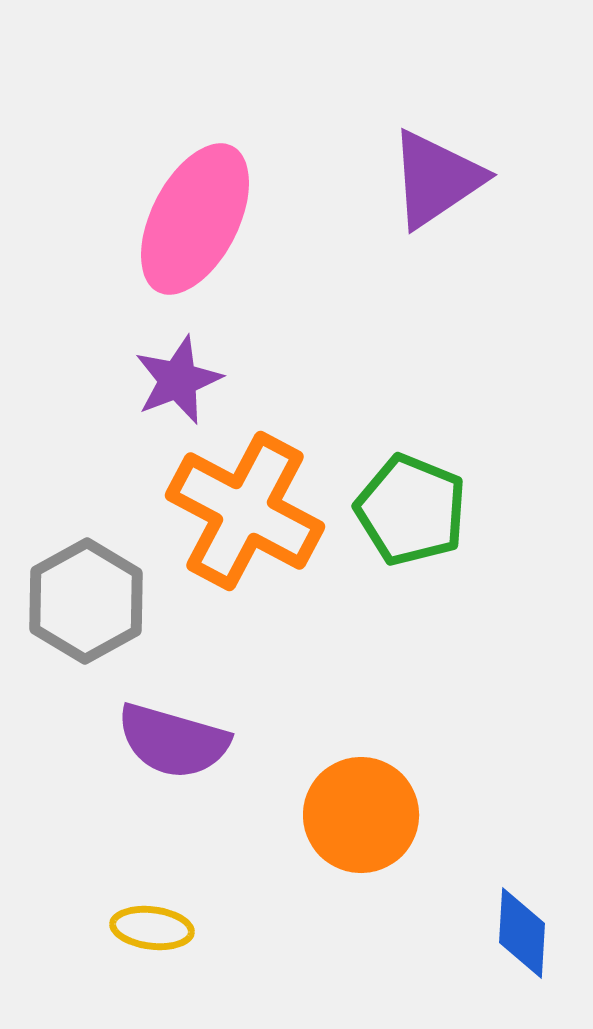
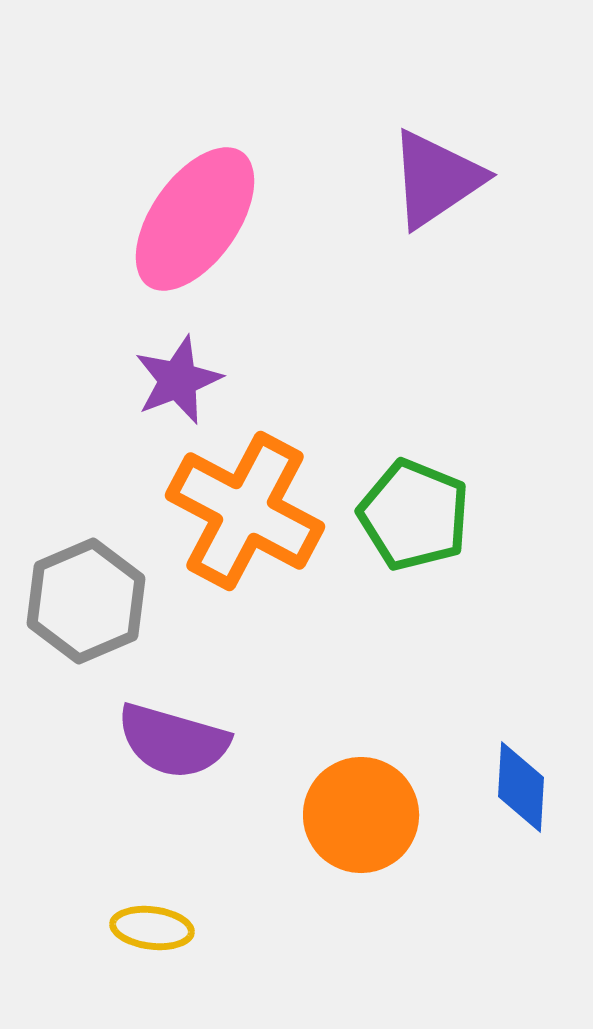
pink ellipse: rotated 8 degrees clockwise
green pentagon: moved 3 px right, 5 px down
gray hexagon: rotated 6 degrees clockwise
blue diamond: moved 1 px left, 146 px up
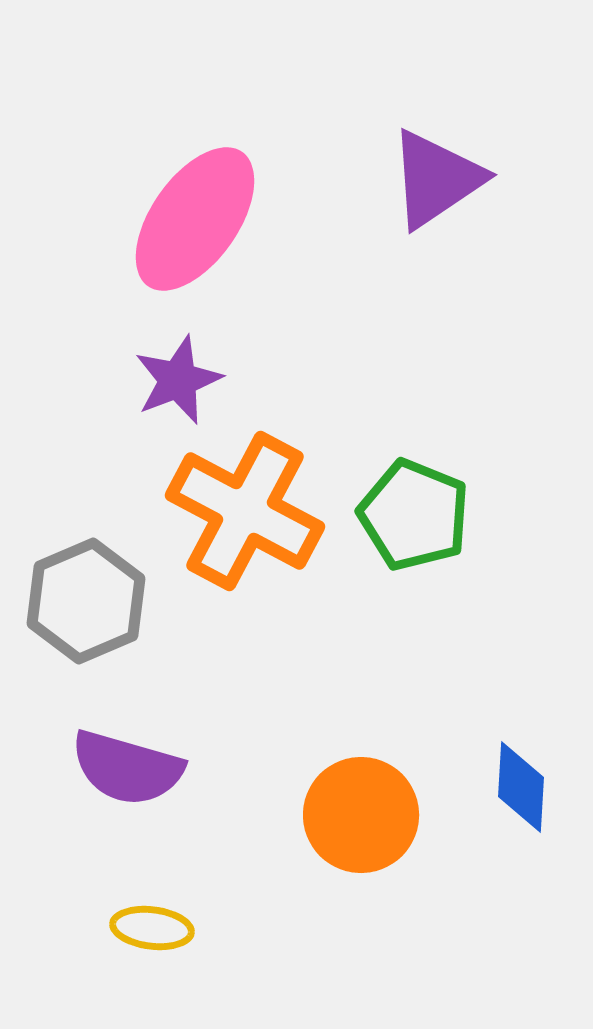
purple semicircle: moved 46 px left, 27 px down
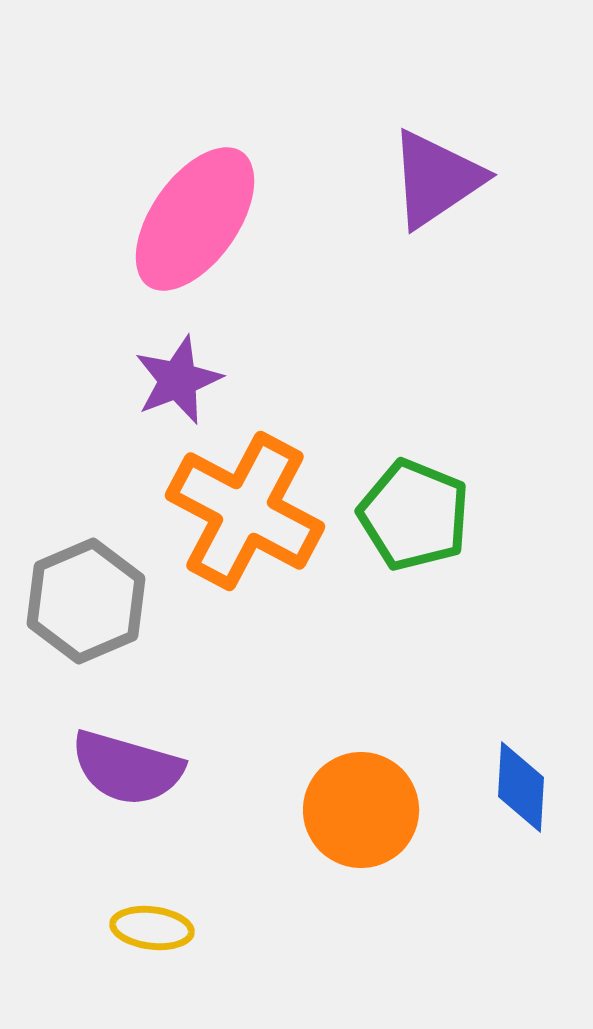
orange circle: moved 5 px up
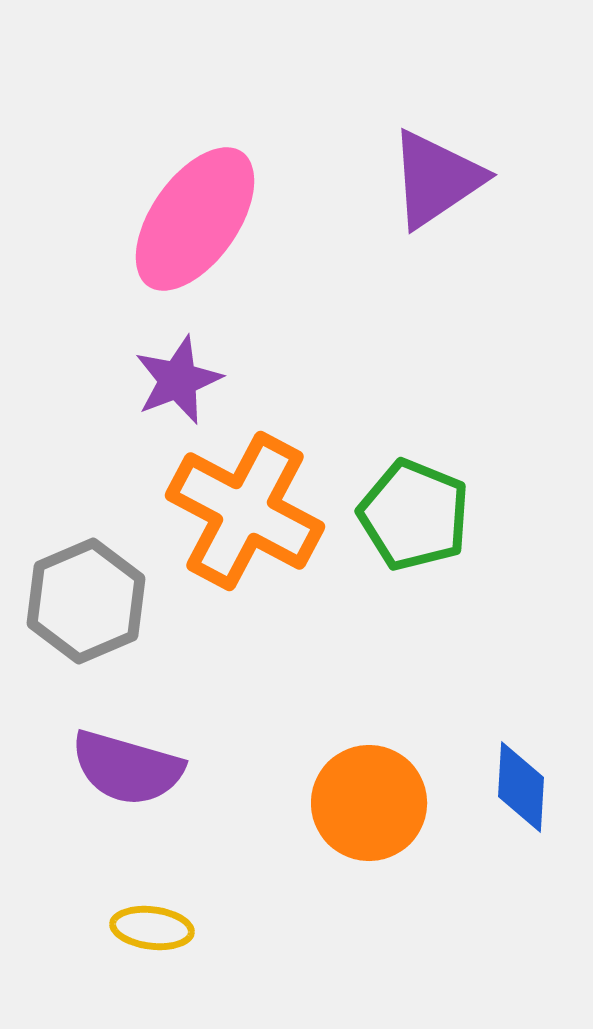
orange circle: moved 8 px right, 7 px up
